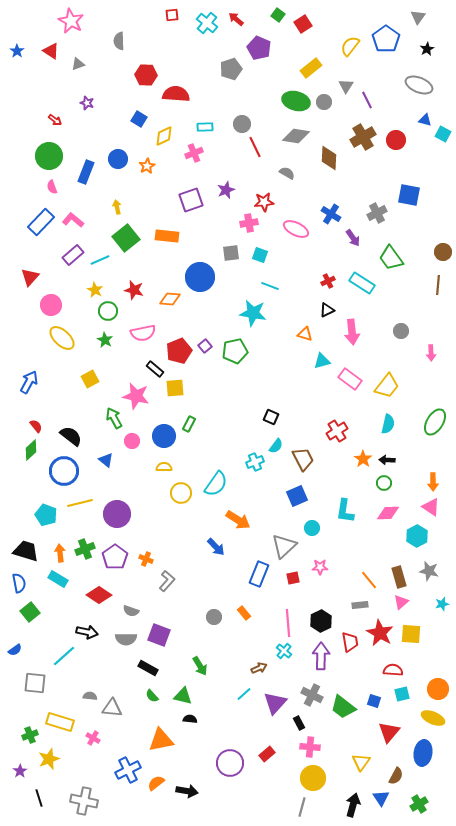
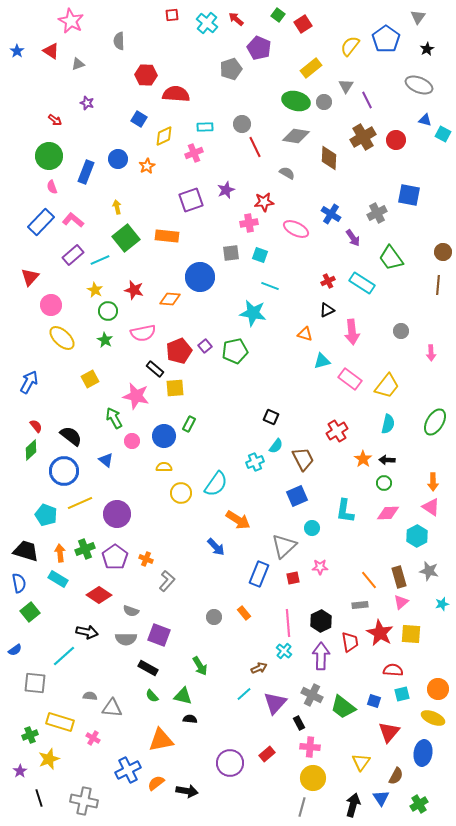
yellow line at (80, 503): rotated 10 degrees counterclockwise
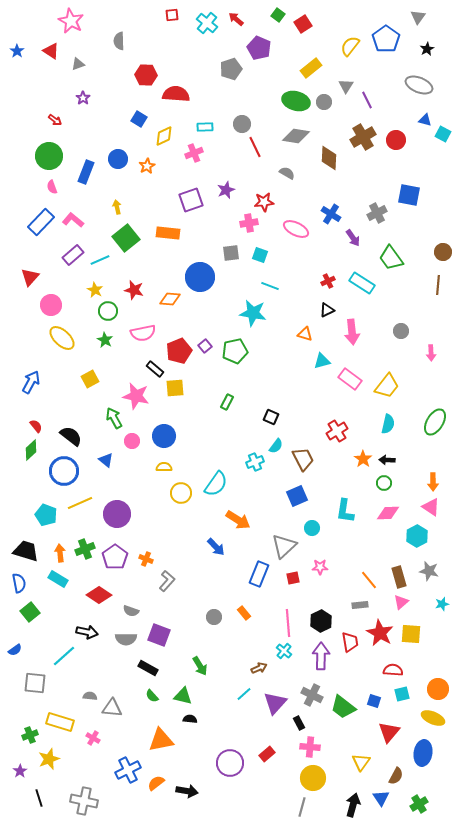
purple star at (87, 103): moved 4 px left, 5 px up; rotated 16 degrees clockwise
orange rectangle at (167, 236): moved 1 px right, 3 px up
blue arrow at (29, 382): moved 2 px right
green rectangle at (189, 424): moved 38 px right, 22 px up
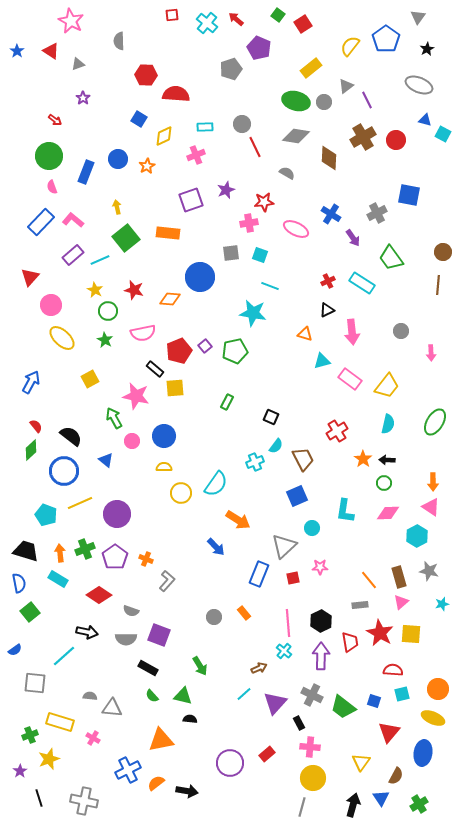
gray triangle at (346, 86): rotated 21 degrees clockwise
pink cross at (194, 153): moved 2 px right, 2 px down
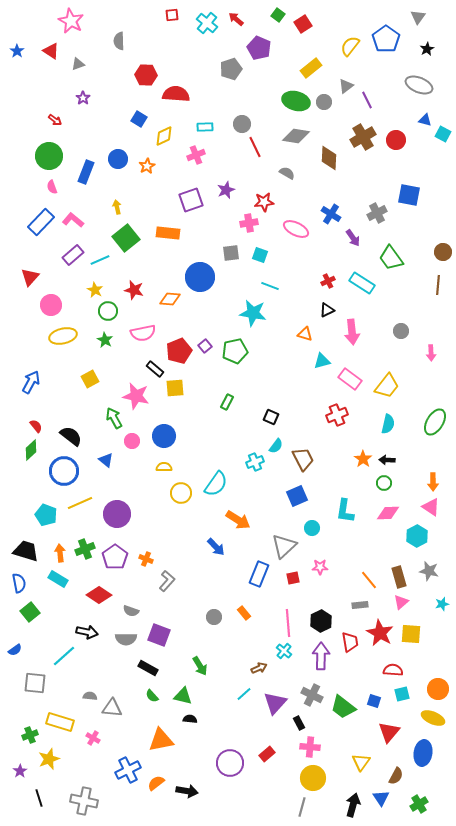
yellow ellipse at (62, 338): moved 1 px right, 2 px up; rotated 56 degrees counterclockwise
red cross at (337, 431): moved 16 px up; rotated 10 degrees clockwise
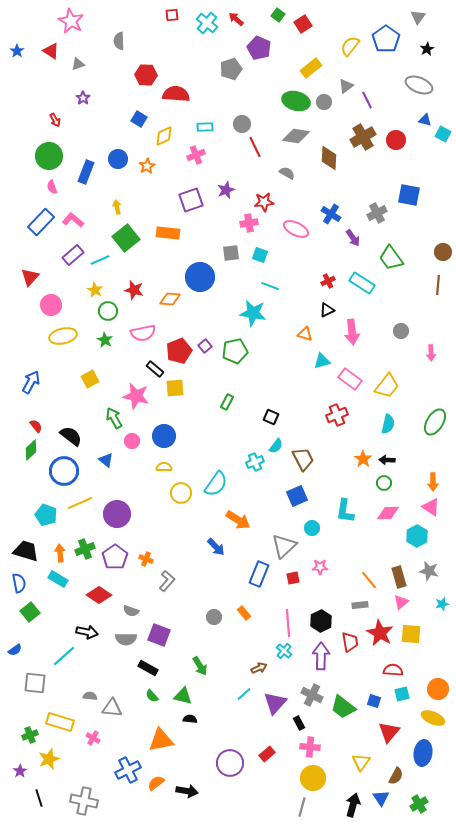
red arrow at (55, 120): rotated 24 degrees clockwise
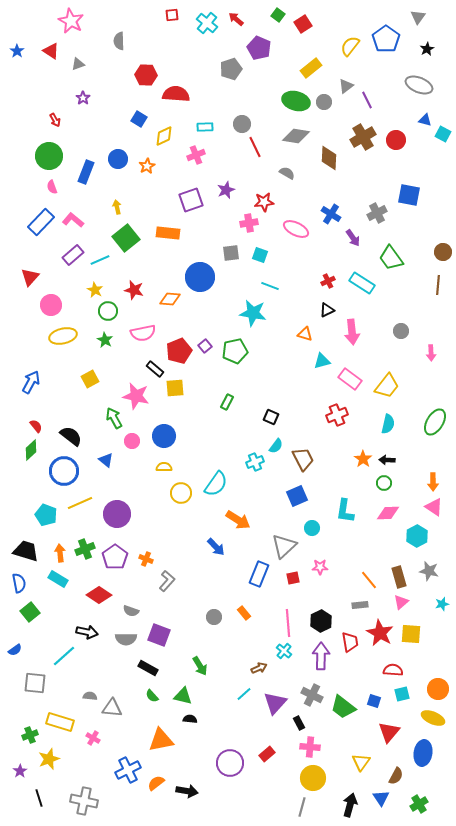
pink triangle at (431, 507): moved 3 px right
black arrow at (353, 805): moved 3 px left
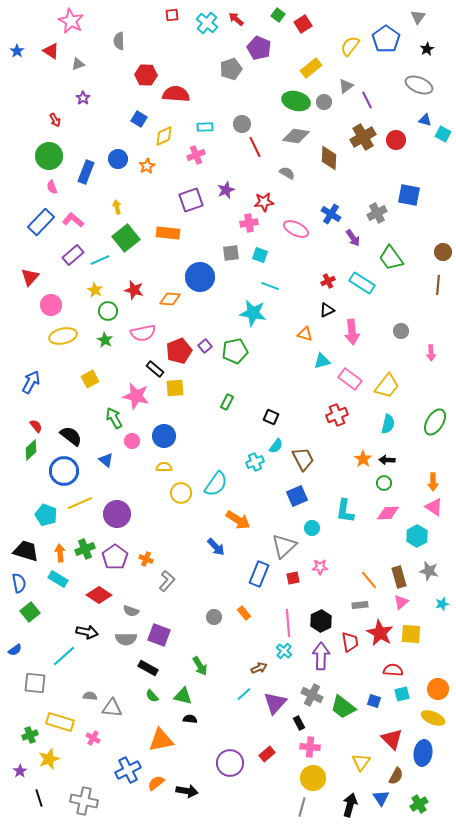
red triangle at (389, 732): moved 3 px right, 7 px down; rotated 25 degrees counterclockwise
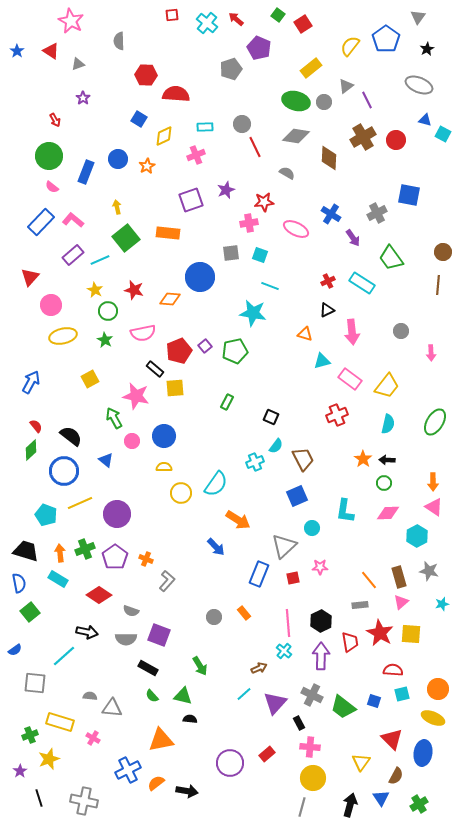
pink semicircle at (52, 187): rotated 32 degrees counterclockwise
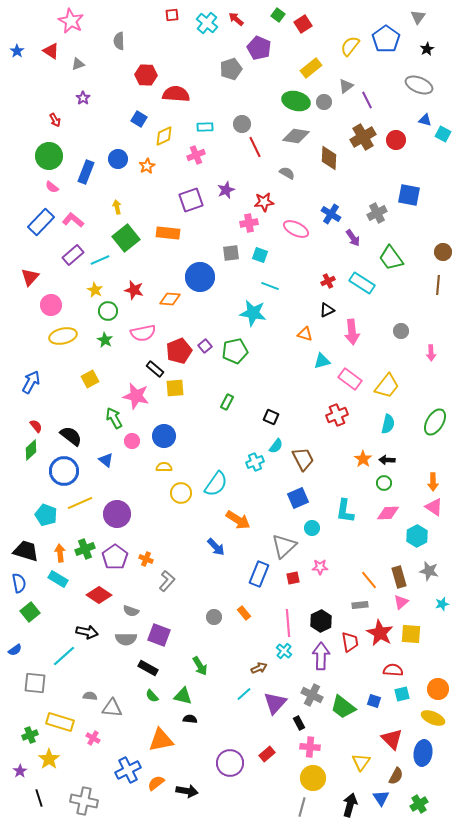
blue square at (297, 496): moved 1 px right, 2 px down
yellow star at (49, 759): rotated 15 degrees counterclockwise
